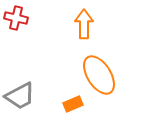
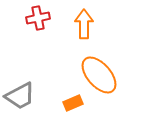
red cross: moved 22 px right; rotated 25 degrees counterclockwise
orange ellipse: rotated 9 degrees counterclockwise
orange rectangle: moved 1 px up
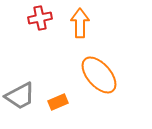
red cross: moved 2 px right
orange arrow: moved 4 px left, 1 px up
orange rectangle: moved 15 px left, 1 px up
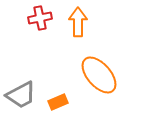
orange arrow: moved 2 px left, 1 px up
gray trapezoid: moved 1 px right, 1 px up
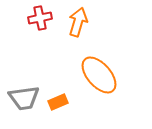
orange arrow: rotated 16 degrees clockwise
gray trapezoid: moved 3 px right, 3 px down; rotated 20 degrees clockwise
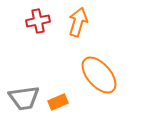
red cross: moved 2 px left, 3 px down
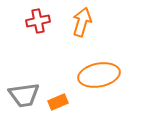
orange arrow: moved 4 px right
orange ellipse: rotated 60 degrees counterclockwise
gray trapezoid: moved 3 px up
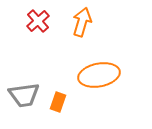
red cross: rotated 30 degrees counterclockwise
orange rectangle: rotated 48 degrees counterclockwise
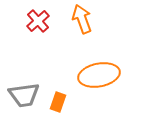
orange arrow: moved 3 px up; rotated 36 degrees counterclockwise
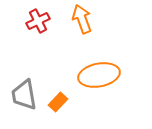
red cross: rotated 15 degrees clockwise
gray trapezoid: rotated 88 degrees clockwise
orange rectangle: rotated 24 degrees clockwise
